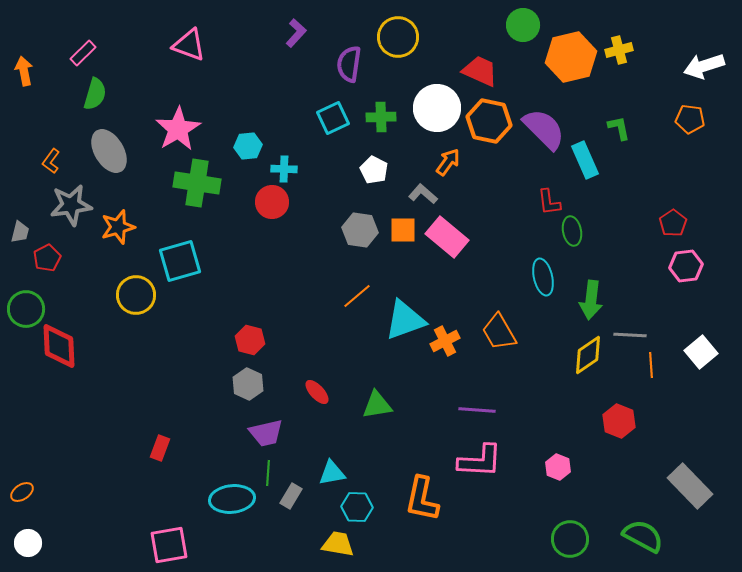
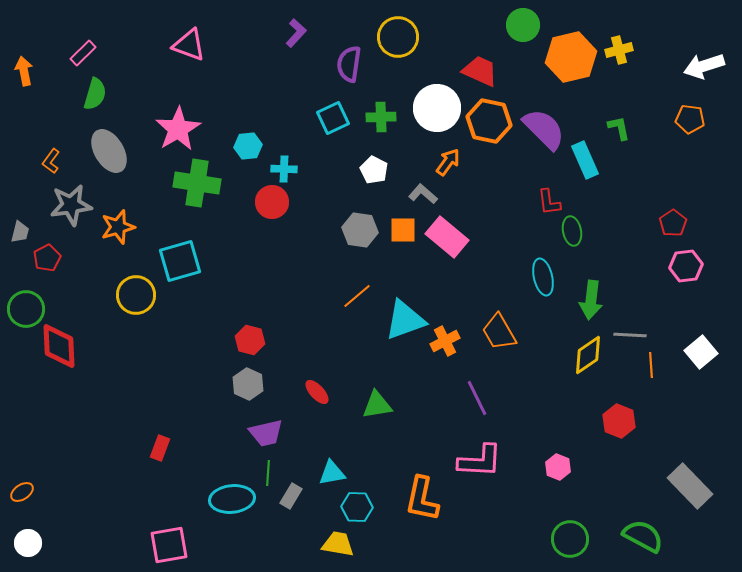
purple line at (477, 410): moved 12 px up; rotated 60 degrees clockwise
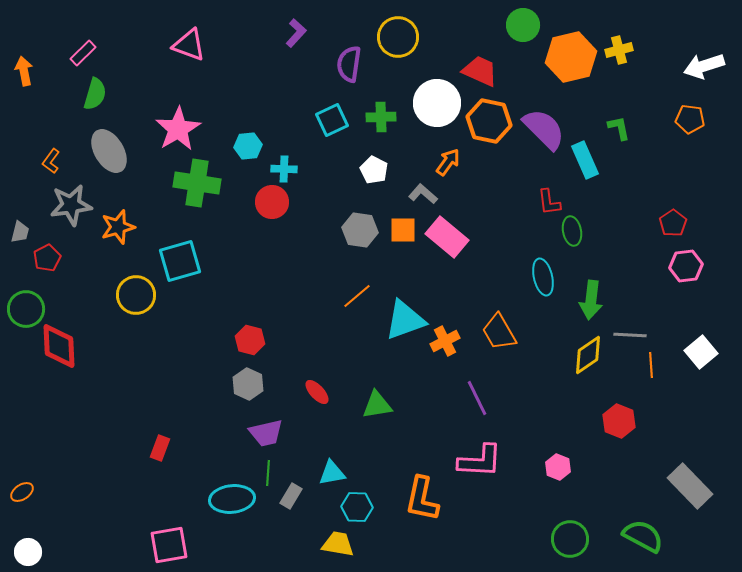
white circle at (437, 108): moved 5 px up
cyan square at (333, 118): moved 1 px left, 2 px down
white circle at (28, 543): moved 9 px down
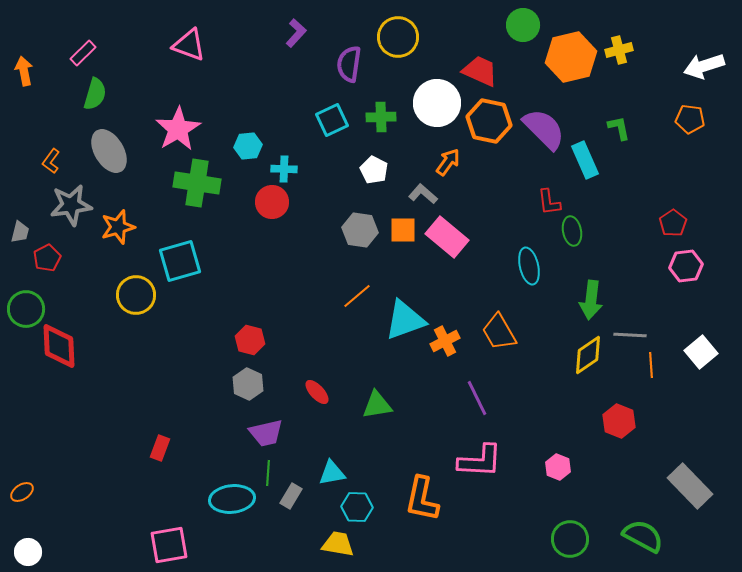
cyan ellipse at (543, 277): moved 14 px left, 11 px up
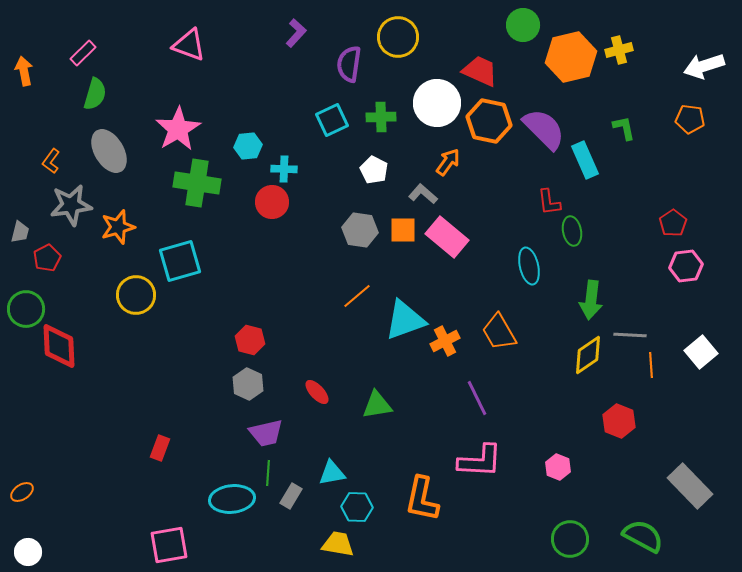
green L-shape at (619, 128): moved 5 px right
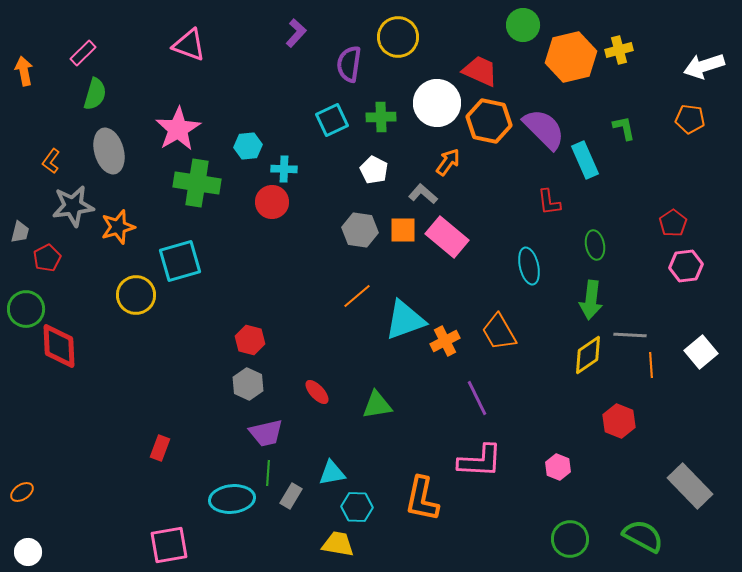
gray ellipse at (109, 151): rotated 15 degrees clockwise
gray star at (71, 205): moved 2 px right, 1 px down
green ellipse at (572, 231): moved 23 px right, 14 px down
